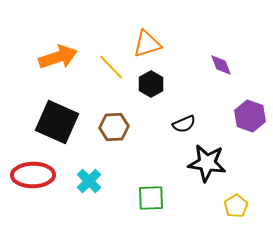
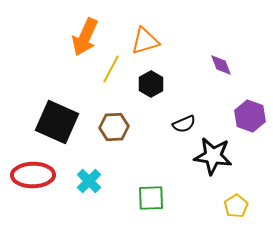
orange triangle: moved 2 px left, 3 px up
orange arrow: moved 27 px right, 20 px up; rotated 132 degrees clockwise
yellow line: moved 2 px down; rotated 72 degrees clockwise
black star: moved 6 px right, 7 px up
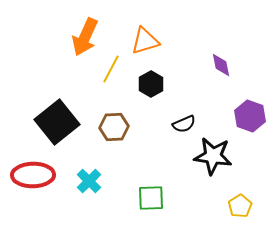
purple diamond: rotated 10 degrees clockwise
black square: rotated 27 degrees clockwise
yellow pentagon: moved 4 px right
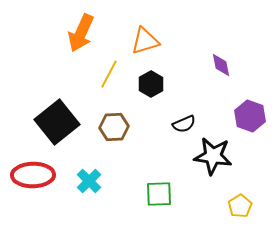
orange arrow: moved 4 px left, 4 px up
yellow line: moved 2 px left, 5 px down
green square: moved 8 px right, 4 px up
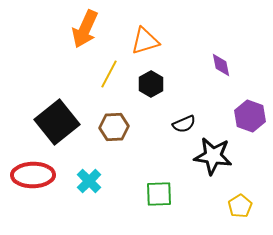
orange arrow: moved 4 px right, 4 px up
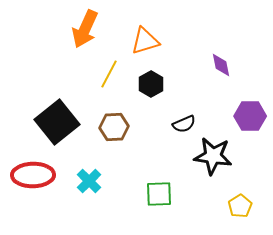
purple hexagon: rotated 20 degrees counterclockwise
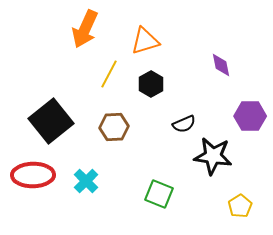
black square: moved 6 px left, 1 px up
cyan cross: moved 3 px left
green square: rotated 24 degrees clockwise
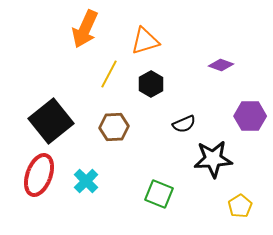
purple diamond: rotated 60 degrees counterclockwise
black star: moved 3 px down; rotated 12 degrees counterclockwise
red ellipse: moved 6 px right; rotated 69 degrees counterclockwise
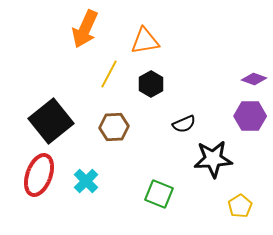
orange triangle: rotated 8 degrees clockwise
purple diamond: moved 33 px right, 14 px down
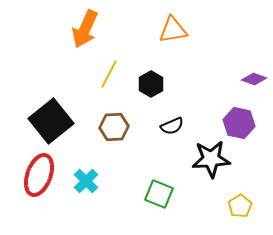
orange triangle: moved 28 px right, 11 px up
purple hexagon: moved 11 px left, 7 px down; rotated 12 degrees clockwise
black semicircle: moved 12 px left, 2 px down
black star: moved 2 px left
